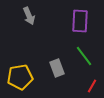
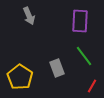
yellow pentagon: rotated 30 degrees counterclockwise
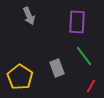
purple rectangle: moved 3 px left, 1 px down
red line: moved 1 px left
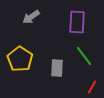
gray arrow: moved 2 px right, 1 px down; rotated 78 degrees clockwise
gray rectangle: rotated 24 degrees clockwise
yellow pentagon: moved 18 px up
red line: moved 1 px right, 1 px down
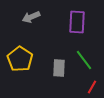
gray arrow: rotated 12 degrees clockwise
green line: moved 4 px down
gray rectangle: moved 2 px right
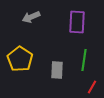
green line: rotated 45 degrees clockwise
gray rectangle: moved 2 px left, 2 px down
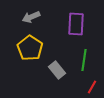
purple rectangle: moved 1 px left, 2 px down
yellow pentagon: moved 10 px right, 11 px up
gray rectangle: rotated 42 degrees counterclockwise
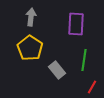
gray arrow: rotated 120 degrees clockwise
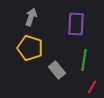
gray arrow: rotated 12 degrees clockwise
yellow pentagon: rotated 15 degrees counterclockwise
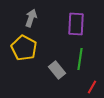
gray arrow: moved 1 px down
yellow pentagon: moved 6 px left; rotated 10 degrees clockwise
green line: moved 4 px left, 1 px up
